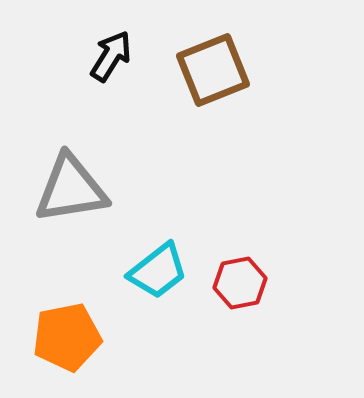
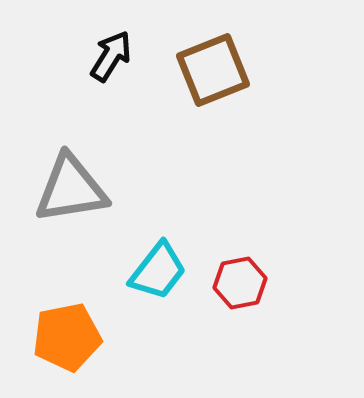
cyan trapezoid: rotated 14 degrees counterclockwise
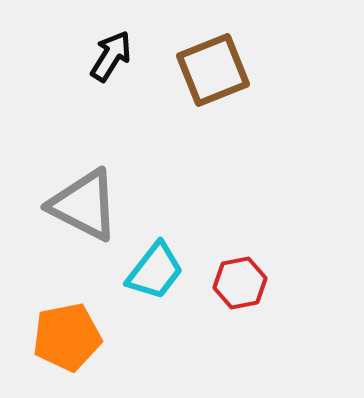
gray triangle: moved 13 px right, 16 px down; rotated 36 degrees clockwise
cyan trapezoid: moved 3 px left
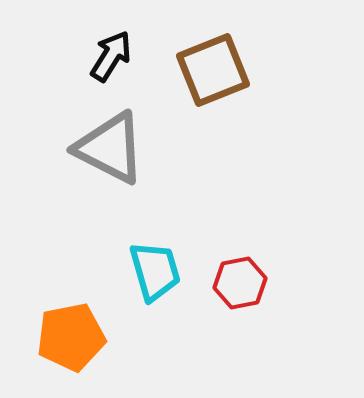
gray triangle: moved 26 px right, 57 px up
cyan trapezoid: rotated 54 degrees counterclockwise
orange pentagon: moved 4 px right
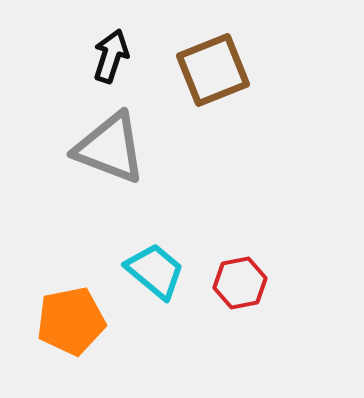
black arrow: rotated 14 degrees counterclockwise
gray triangle: rotated 6 degrees counterclockwise
cyan trapezoid: rotated 34 degrees counterclockwise
orange pentagon: moved 16 px up
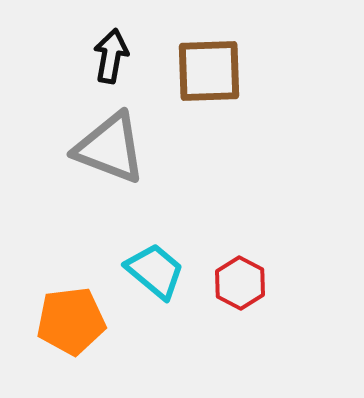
black arrow: rotated 8 degrees counterclockwise
brown square: moved 4 px left, 1 px down; rotated 20 degrees clockwise
red hexagon: rotated 21 degrees counterclockwise
orange pentagon: rotated 4 degrees clockwise
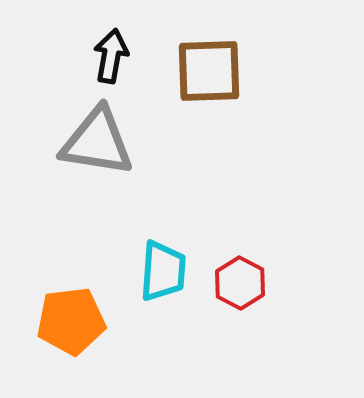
gray triangle: moved 13 px left, 6 px up; rotated 12 degrees counterclockwise
cyan trapezoid: moved 8 px right; rotated 54 degrees clockwise
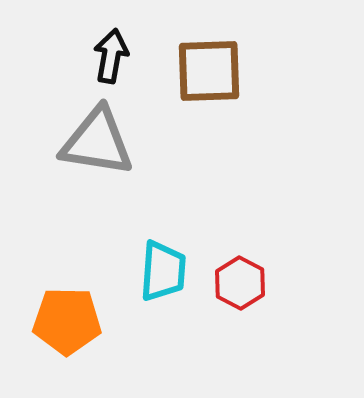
orange pentagon: moved 4 px left; rotated 8 degrees clockwise
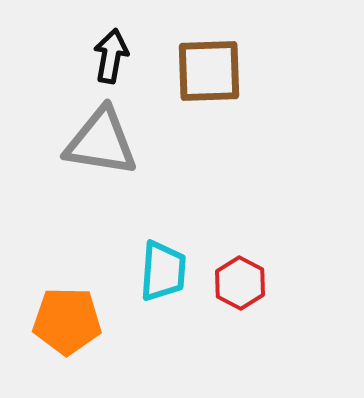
gray triangle: moved 4 px right
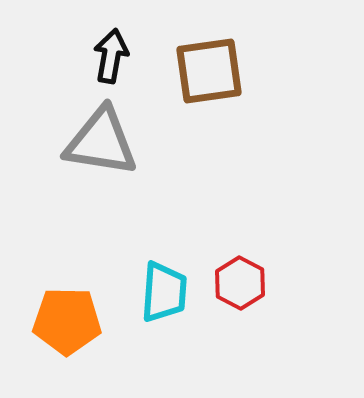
brown square: rotated 6 degrees counterclockwise
cyan trapezoid: moved 1 px right, 21 px down
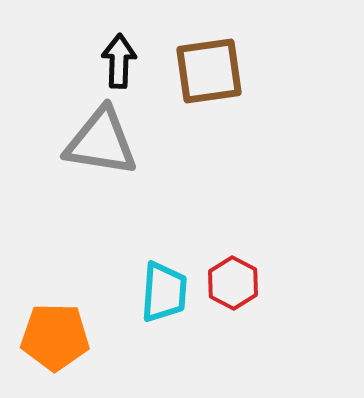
black arrow: moved 8 px right, 5 px down; rotated 8 degrees counterclockwise
red hexagon: moved 7 px left
orange pentagon: moved 12 px left, 16 px down
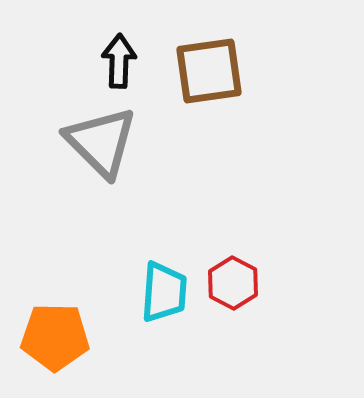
gray triangle: rotated 36 degrees clockwise
